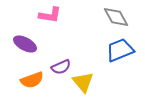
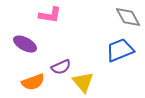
gray diamond: moved 12 px right
orange semicircle: moved 1 px right, 2 px down
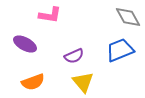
purple semicircle: moved 13 px right, 11 px up
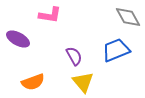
purple ellipse: moved 7 px left, 5 px up
blue trapezoid: moved 4 px left
purple semicircle: rotated 96 degrees counterclockwise
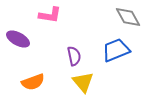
purple semicircle: rotated 18 degrees clockwise
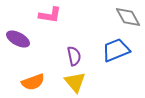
yellow triangle: moved 8 px left
